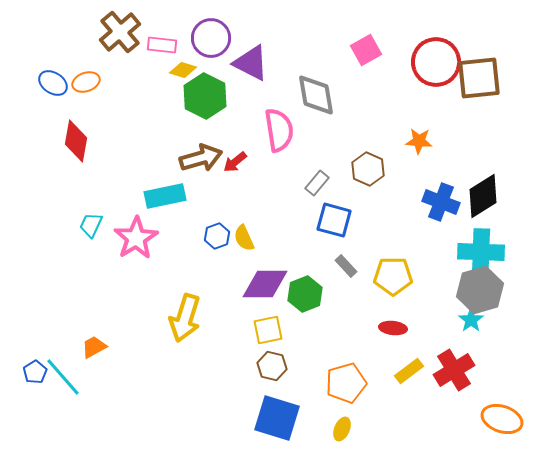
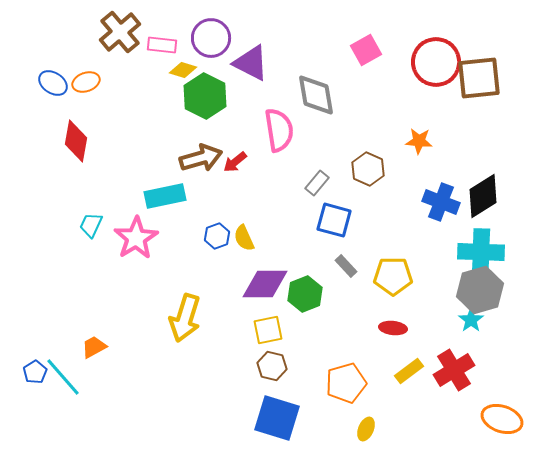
yellow ellipse at (342, 429): moved 24 px right
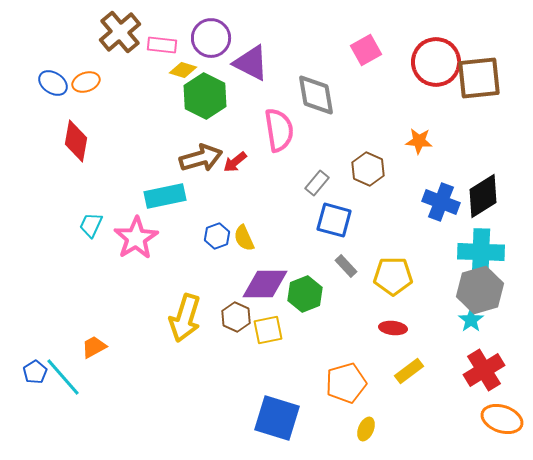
brown hexagon at (272, 366): moved 36 px left, 49 px up; rotated 12 degrees clockwise
red cross at (454, 370): moved 30 px right
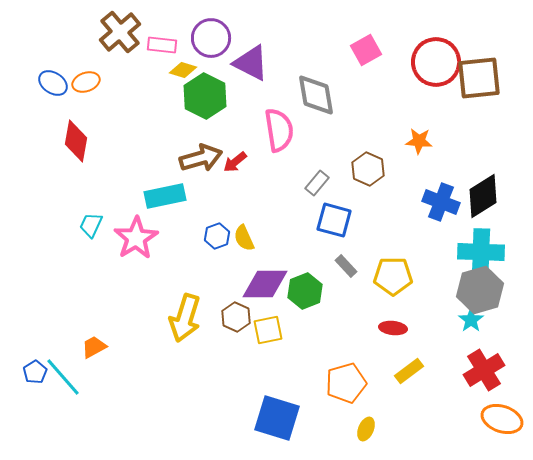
green hexagon at (305, 294): moved 3 px up
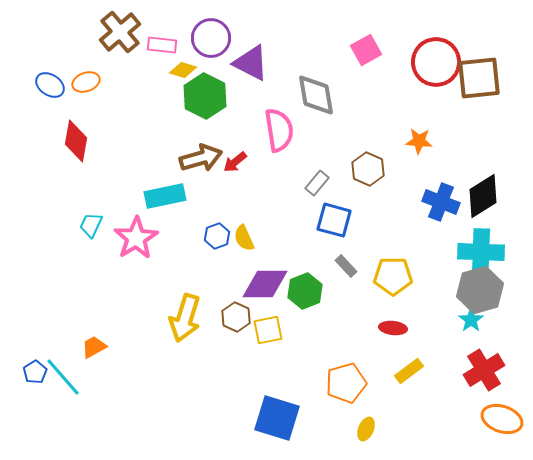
blue ellipse at (53, 83): moved 3 px left, 2 px down
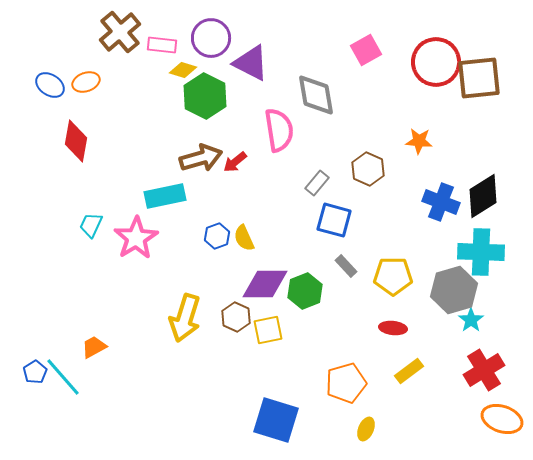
gray hexagon at (480, 290): moved 26 px left
blue square at (277, 418): moved 1 px left, 2 px down
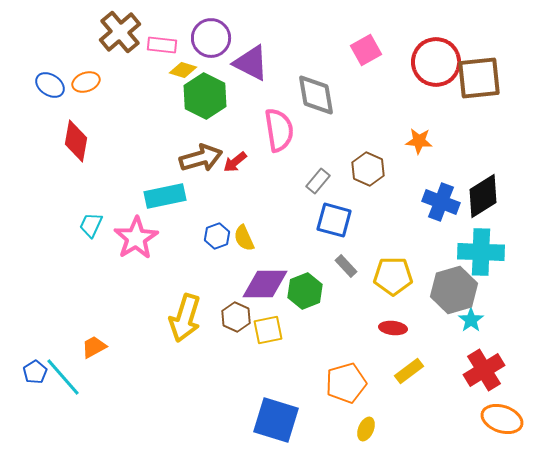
gray rectangle at (317, 183): moved 1 px right, 2 px up
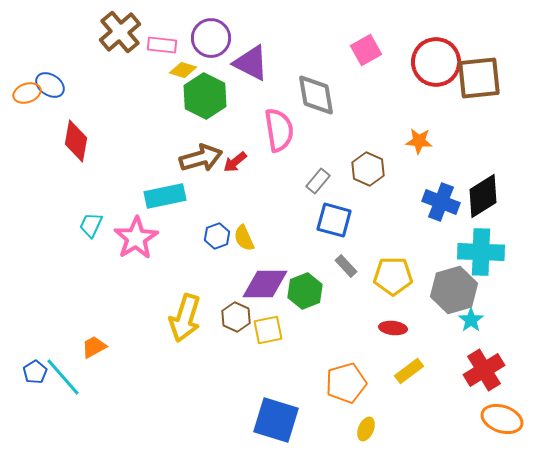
orange ellipse at (86, 82): moved 59 px left, 11 px down
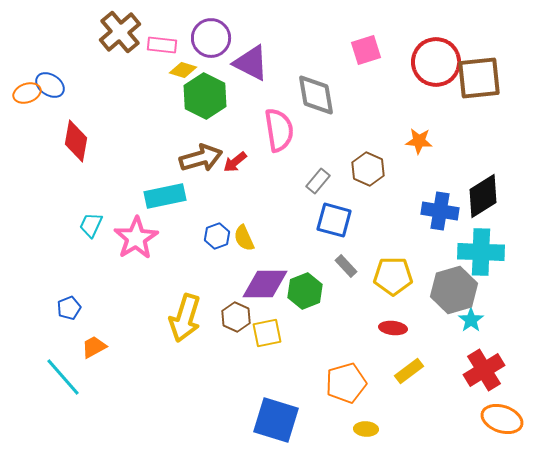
pink square at (366, 50): rotated 12 degrees clockwise
blue cross at (441, 202): moved 1 px left, 9 px down; rotated 12 degrees counterclockwise
yellow square at (268, 330): moved 1 px left, 3 px down
blue pentagon at (35, 372): moved 34 px right, 64 px up; rotated 10 degrees clockwise
yellow ellipse at (366, 429): rotated 70 degrees clockwise
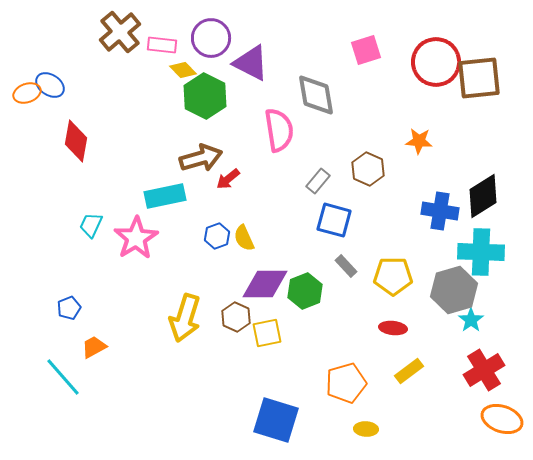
yellow diamond at (183, 70): rotated 28 degrees clockwise
red arrow at (235, 162): moved 7 px left, 17 px down
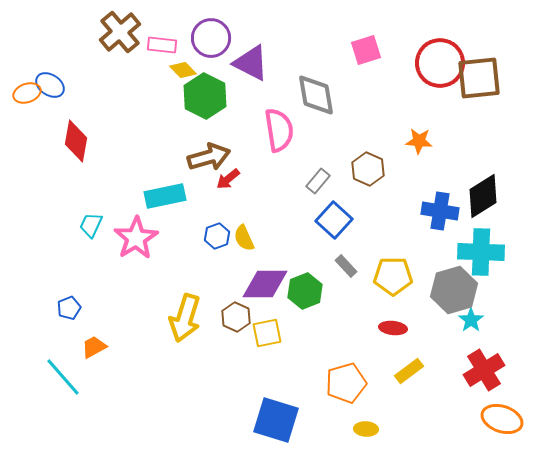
red circle at (436, 62): moved 4 px right, 1 px down
brown arrow at (201, 158): moved 8 px right, 1 px up
blue square at (334, 220): rotated 27 degrees clockwise
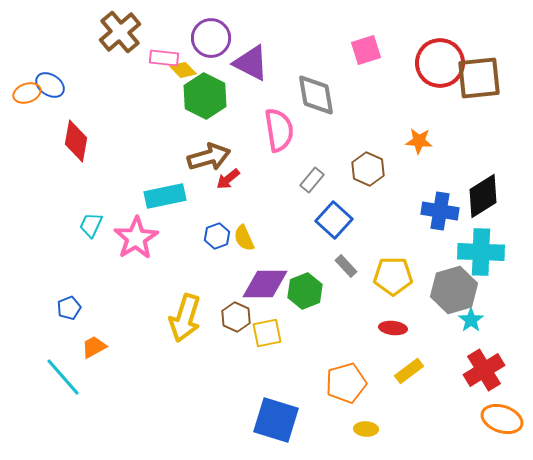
pink rectangle at (162, 45): moved 2 px right, 13 px down
gray rectangle at (318, 181): moved 6 px left, 1 px up
